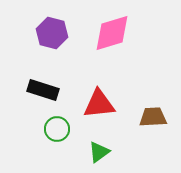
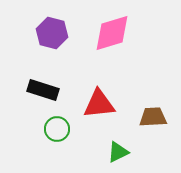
green triangle: moved 19 px right; rotated 10 degrees clockwise
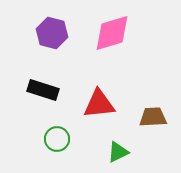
green circle: moved 10 px down
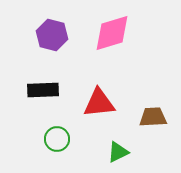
purple hexagon: moved 2 px down
black rectangle: rotated 20 degrees counterclockwise
red triangle: moved 1 px up
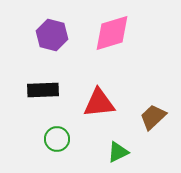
brown trapezoid: rotated 40 degrees counterclockwise
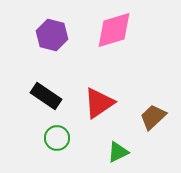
pink diamond: moved 2 px right, 3 px up
black rectangle: moved 3 px right, 6 px down; rotated 36 degrees clockwise
red triangle: rotated 28 degrees counterclockwise
green circle: moved 1 px up
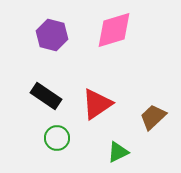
red triangle: moved 2 px left, 1 px down
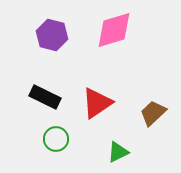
black rectangle: moved 1 px left, 1 px down; rotated 8 degrees counterclockwise
red triangle: moved 1 px up
brown trapezoid: moved 4 px up
green circle: moved 1 px left, 1 px down
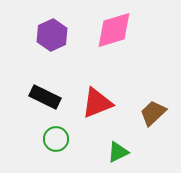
purple hexagon: rotated 20 degrees clockwise
red triangle: rotated 12 degrees clockwise
